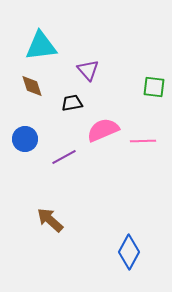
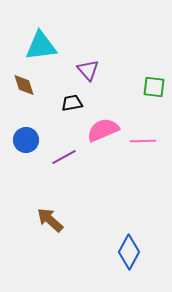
brown diamond: moved 8 px left, 1 px up
blue circle: moved 1 px right, 1 px down
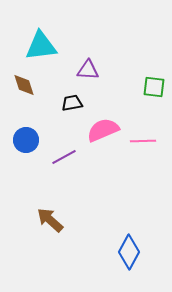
purple triangle: rotated 45 degrees counterclockwise
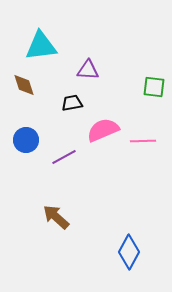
brown arrow: moved 6 px right, 3 px up
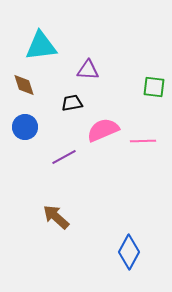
blue circle: moved 1 px left, 13 px up
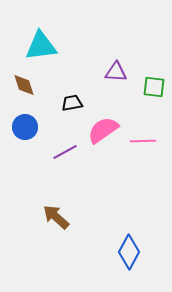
purple triangle: moved 28 px right, 2 px down
pink semicircle: rotated 12 degrees counterclockwise
purple line: moved 1 px right, 5 px up
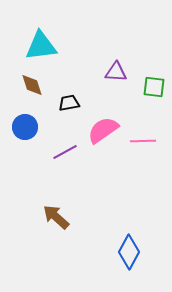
brown diamond: moved 8 px right
black trapezoid: moved 3 px left
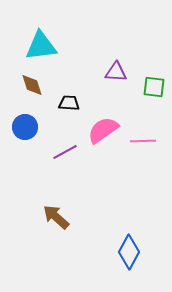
black trapezoid: rotated 15 degrees clockwise
